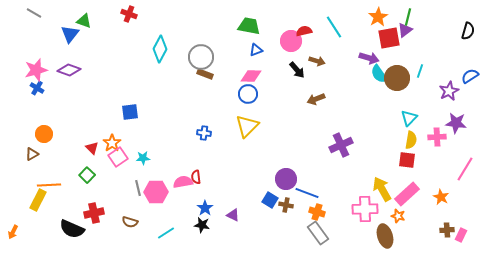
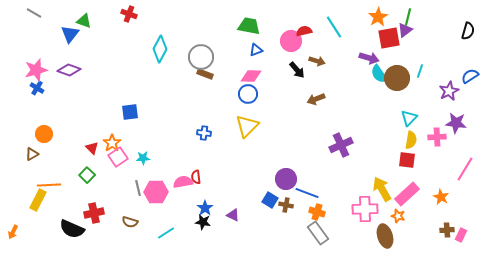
black star at (202, 225): moved 1 px right, 3 px up
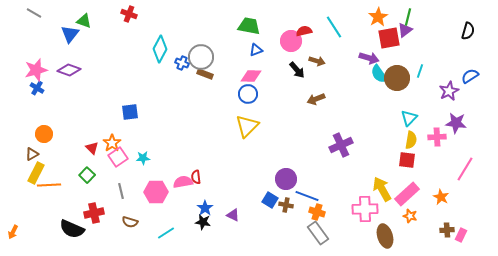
blue cross at (204, 133): moved 22 px left, 70 px up; rotated 16 degrees clockwise
gray line at (138, 188): moved 17 px left, 3 px down
blue line at (307, 193): moved 3 px down
yellow rectangle at (38, 200): moved 2 px left, 27 px up
orange star at (398, 216): moved 12 px right
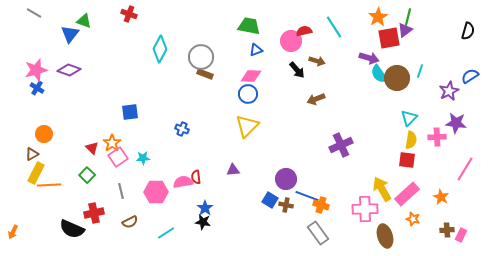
blue cross at (182, 63): moved 66 px down
orange cross at (317, 212): moved 4 px right, 7 px up
purple triangle at (233, 215): moved 45 px up; rotated 32 degrees counterclockwise
orange star at (410, 216): moved 3 px right, 3 px down
brown semicircle at (130, 222): rotated 42 degrees counterclockwise
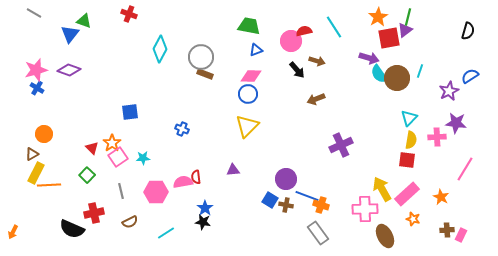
brown ellipse at (385, 236): rotated 10 degrees counterclockwise
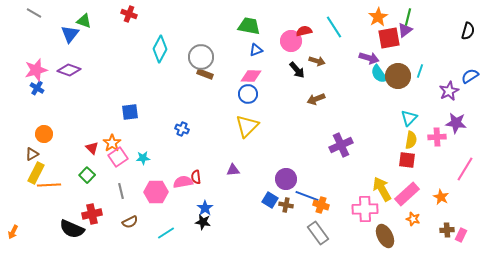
brown circle at (397, 78): moved 1 px right, 2 px up
red cross at (94, 213): moved 2 px left, 1 px down
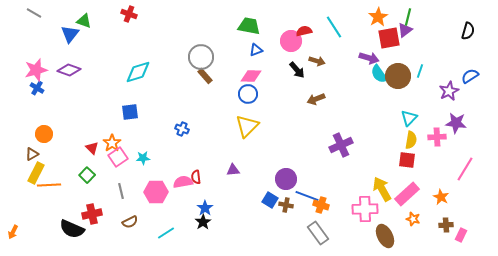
cyan diamond at (160, 49): moved 22 px left, 23 px down; rotated 44 degrees clockwise
brown rectangle at (205, 74): moved 2 px down; rotated 28 degrees clockwise
black star at (203, 222): rotated 28 degrees clockwise
brown cross at (447, 230): moved 1 px left, 5 px up
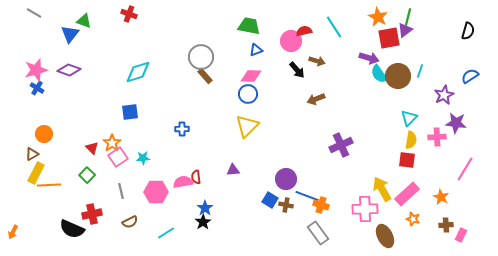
orange star at (378, 17): rotated 12 degrees counterclockwise
purple star at (449, 91): moved 5 px left, 4 px down
blue cross at (182, 129): rotated 24 degrees counterclockwise
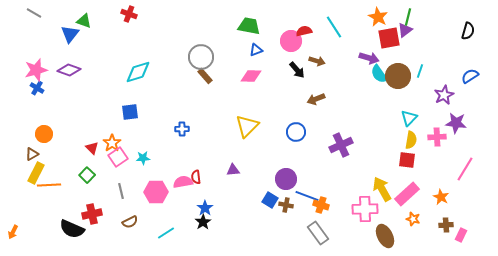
blue circle at (248, 94): moved 48 px right, 38 px down
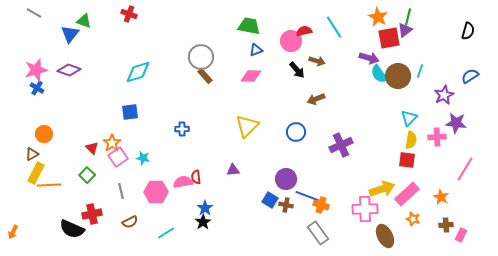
cyan star at (143, 158): rotated 16 degrees clockwise
yellow arrow at (382, 189): rotated 100 degrees clockwise
